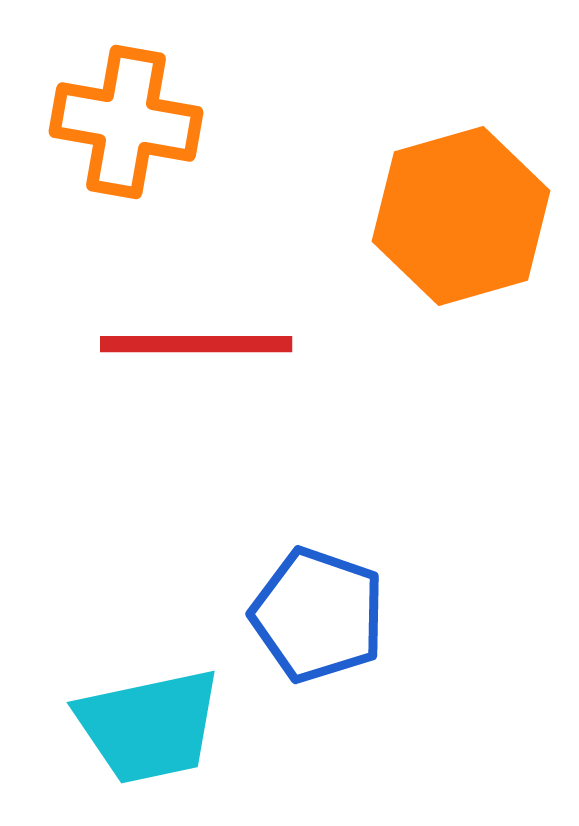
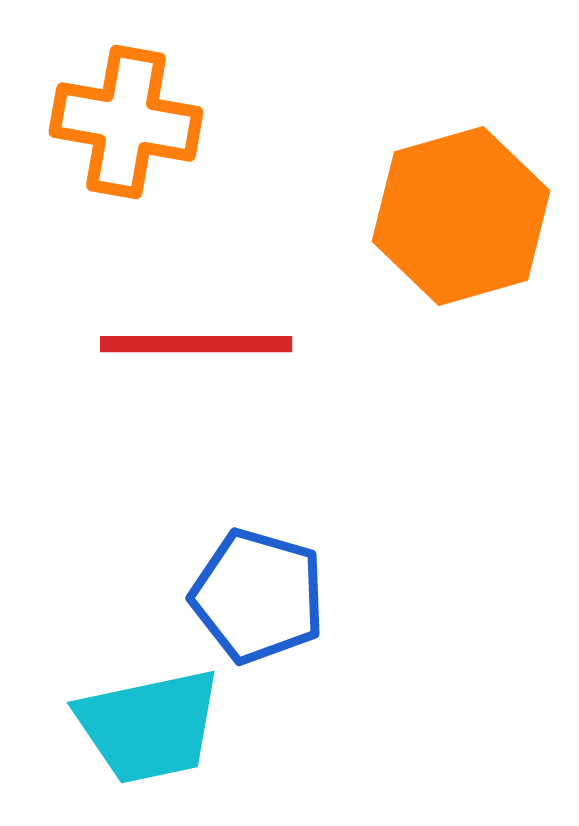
blue pentagon: moved 60 px left, 19 px up; rotated 3 degrees counterclockwise
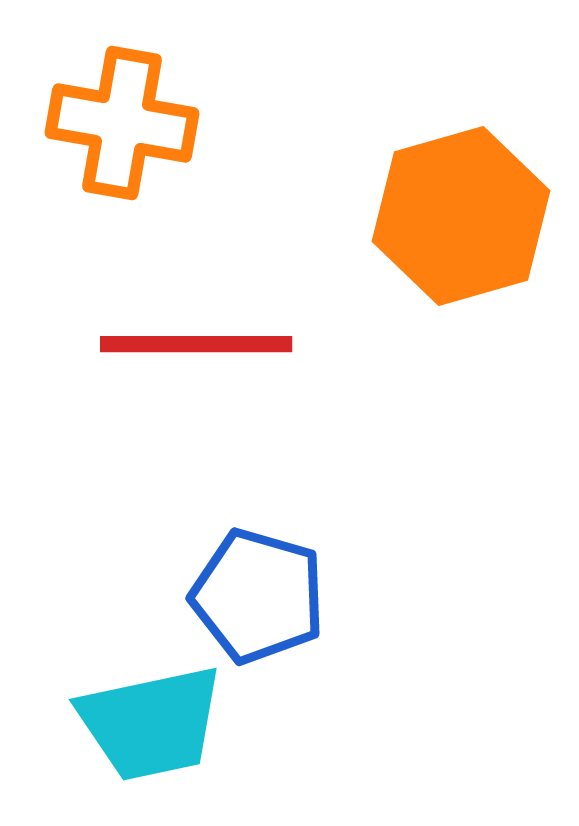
orange cross: moved 4 px left, 1 px down
cyan trapezoid: moved 2 px right, 3 px up
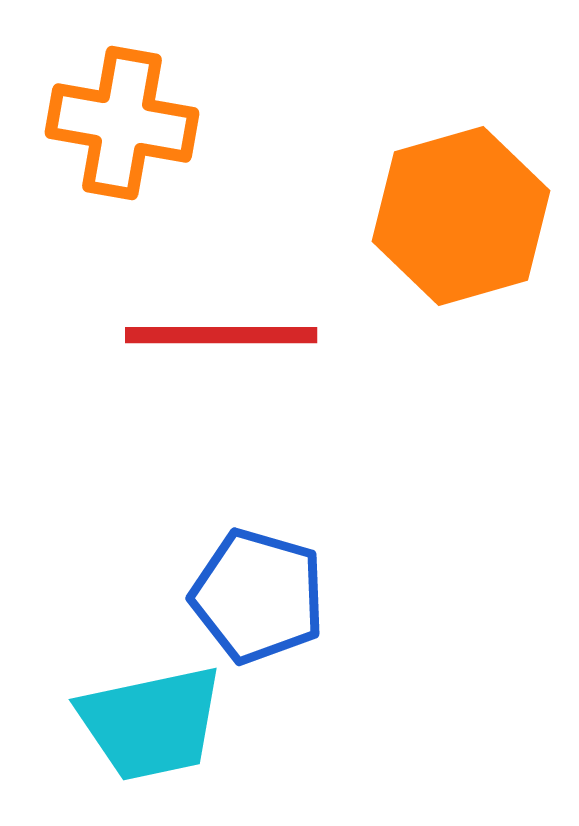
red line: moved 25 px right, 9 px up
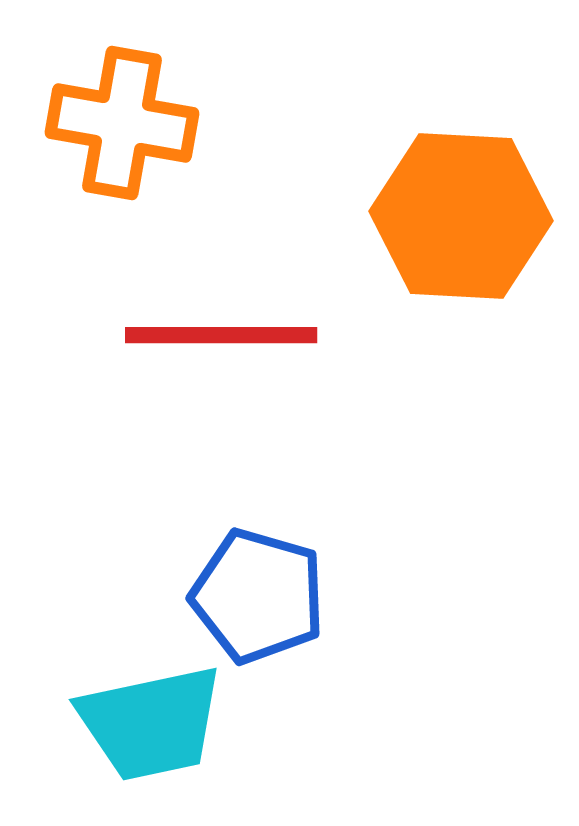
orange hexagon: rotated 19 degrees clockwise
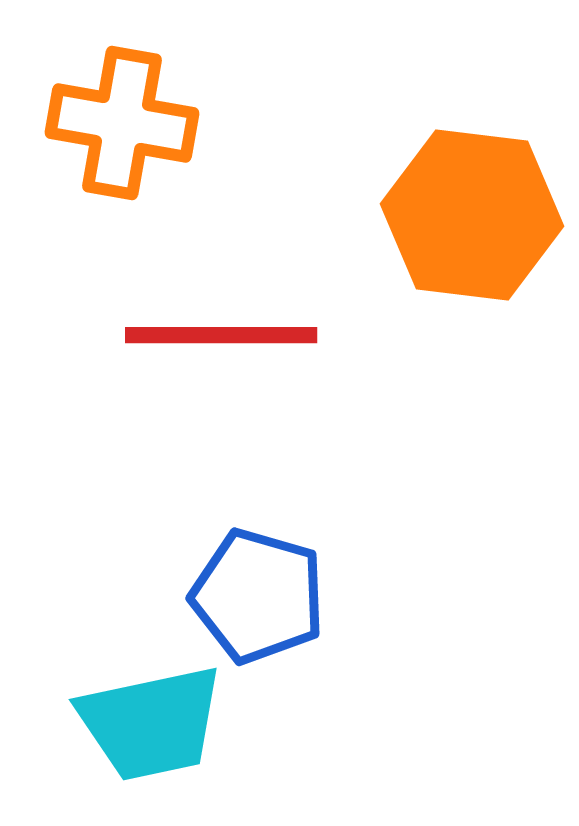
orange hexagon: moved 11 px right, 1 px up; rotated 4 degrees clockwise
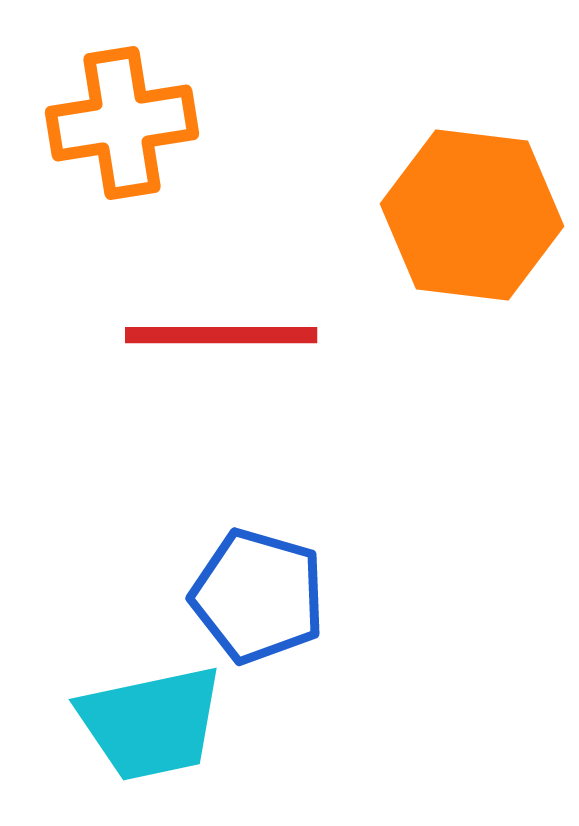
orange cross: rotated 19 degrees counterclockwise
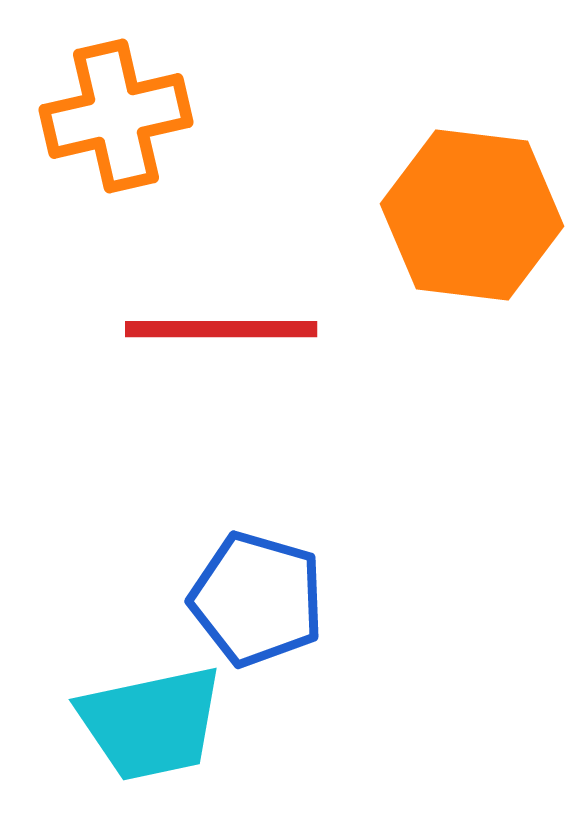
orange cross: moved 6 px left, 7 px up; rotated 4 degrees counterclockwise
red line: moved 6 px up
blue pentagon: moved 1 px left, 3 px down
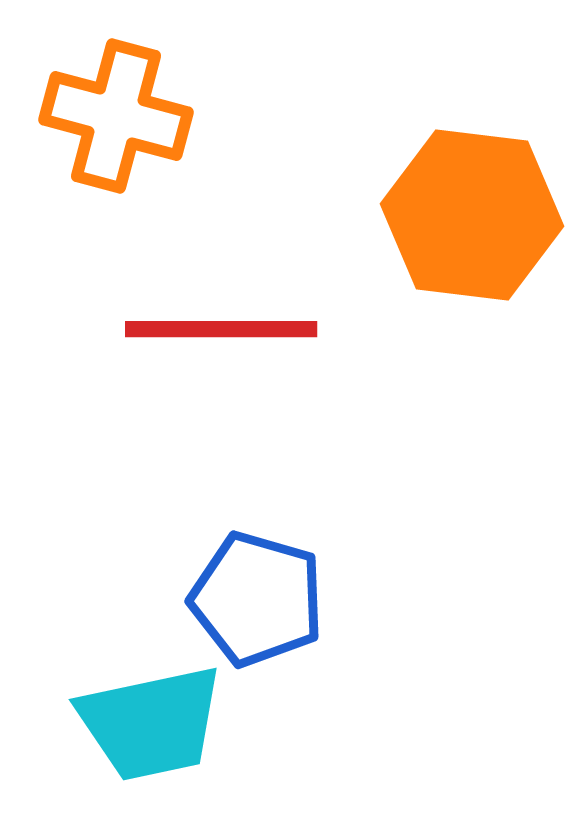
orange cross: rotated 28 degrees clockwise
